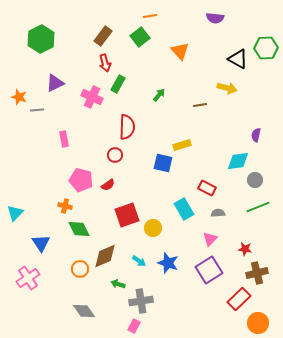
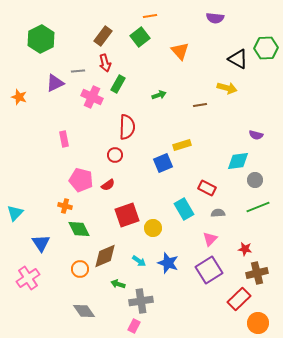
green arrow at (159, 95): rotated 32 degrees clockwise
gray line at (37, 110): moved 41 px right, 39 px up
purple semicircle at (256, 135): rotated 88 degrees counterclockwise
blue square at (163, 163): rotated 36 degrees counterclockwise
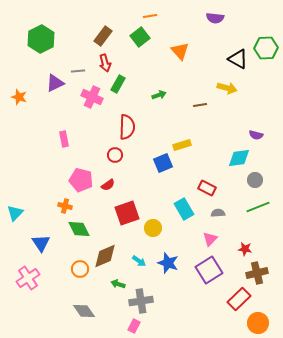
cyan diamond at (238, 161): moved 1 px right, 3 px up
red square at (127, 215): moved 2 px up
